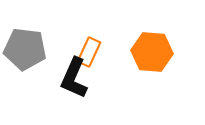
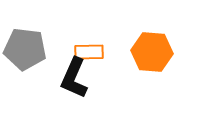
orange rectangle: rotated 64 degrees clockwise
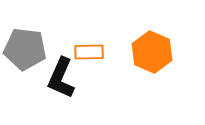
orange hexagon: rotated 18 degrees clockwise
black L-shape: moved 13 px left
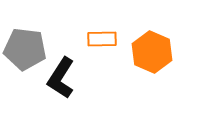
orange rectangle: moved 13 px right, 13 px up
black L-shape: rotated 9 degrees clockwise
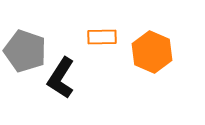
orange rectangle: moved 2 px up
gray pentagon: moved 2 px down; rotated 12 degrees clockwise
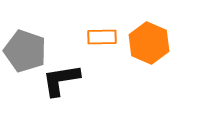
orange hexagon: moved 3 px left, 9 px up
black L-shape: moved 2 px down; rotated 48 degrees clockwise
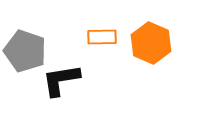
orange hexagon: moved 2 px right
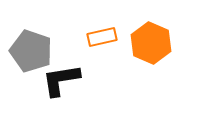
orange rectangle: rotated 12 degrees counterclockwise
gray pentagon: moved 6 px right
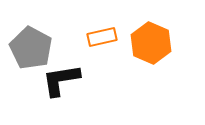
gray pentagon: moved 3 px up; rotated 9 degrees clockwise
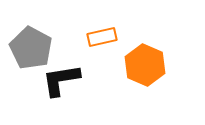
orange hexagon: moved 6 px left, 22 px down
